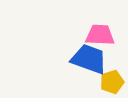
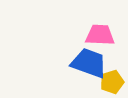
blue trapezoid: moved 4 px down
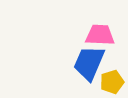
blue trapezoid: rotated 87 degrees counterclockwise
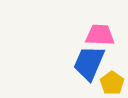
yellow pentagon: moved 1 px down; rotated 20 degrees counterclockwise
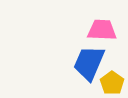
pink trapezoid: moved 2 px right, 5 px up
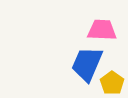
blue trapezoid: moved 2 px left, 1 px down
